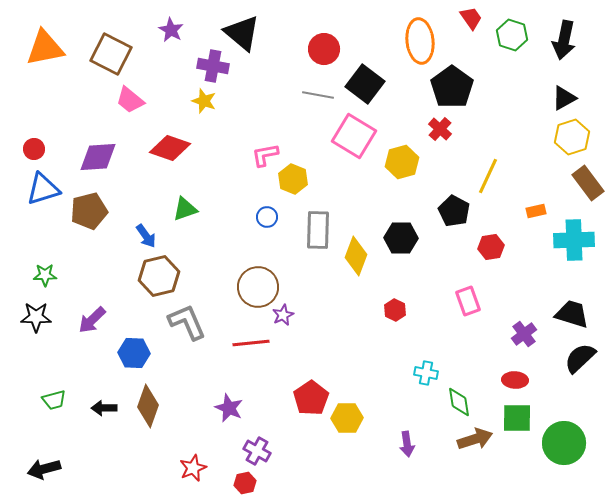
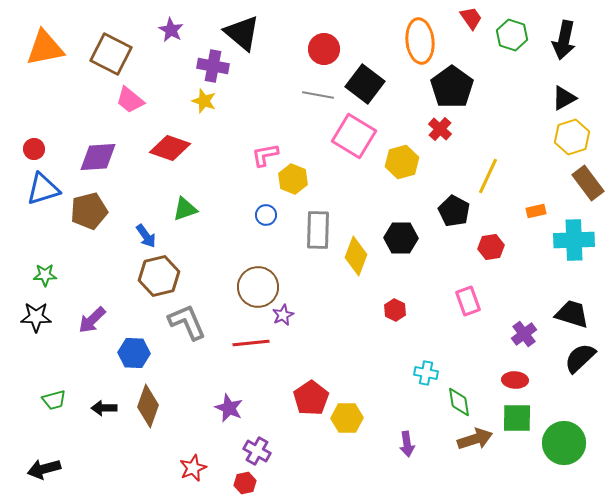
blue circle at (267, 217): moved 1 px left, 2 px up
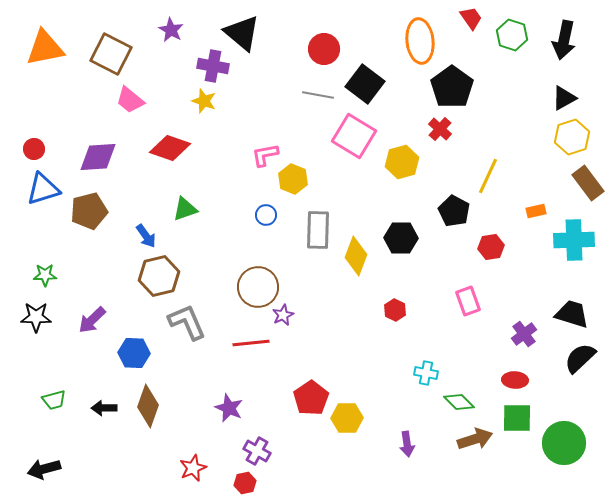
green diamond at (459, 402): rotated 36 degrees counterclockwise
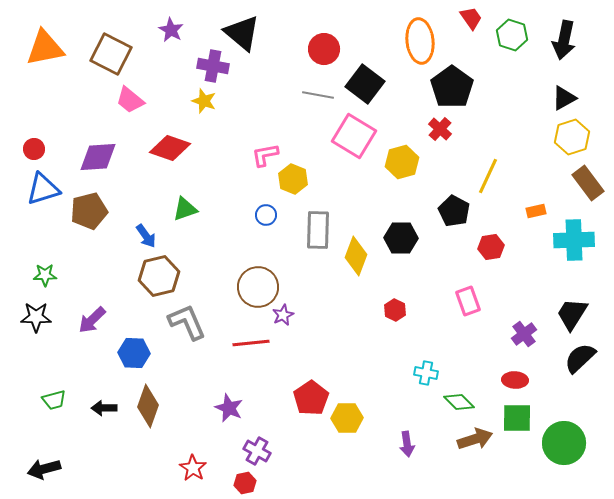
black trapezoid at (572, 314): rotated 75 degrees counterclockwise
red star at (193, 468): rotated 16 degrees counterclockwise
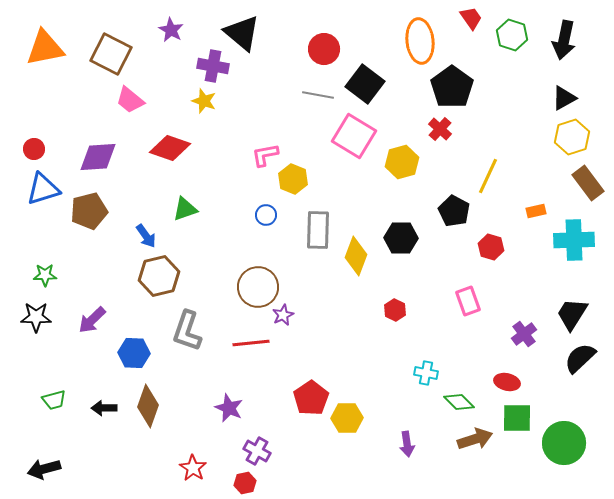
red hexagon at (491, 247): rotated 25 degrees clockwise
gray L-shape at (187, 322): moved 9 px down; rotated 138 degrees counterclockwise
red ellipse at (515, 380): moved 8 px left, 2 px down; rotated 10 degrees clockwise
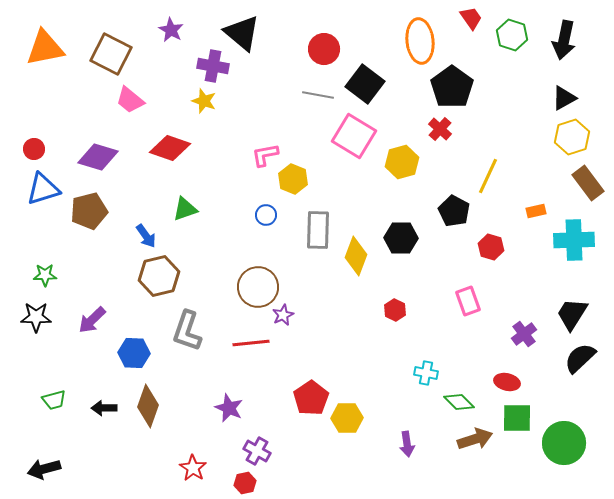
purple diamond at (98, 157): rotated 21 degrees clockwise
